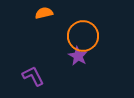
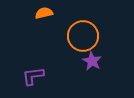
purple star: moved 14 px right, 5 px down
purple L-shape: rotated 70 degrees counterclockwise
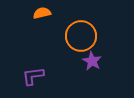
orange semicircle: moved 2 px left
orange circle: moved 2 px left
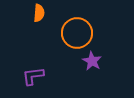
orange semicircle: moved 3 px left; rotated 108 degrees clockwise
orange circle: moved 4 px left, 3 px up
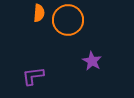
orange circle: moved 9 px left, 13 px up
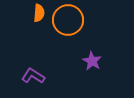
purple L-shape: rotated 40 degrees clockwise
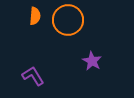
orange semicircle: moved 4 px left, 3 px down
purple L-shape: rotated 25 degrees clockwise
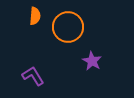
orange circle: moved 7 px down
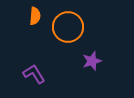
purple star: rotated 24 degrees clockwise
purple L-shape: moved 1 px right, 2 px up
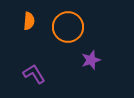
orange semicircle: moved 6 px left, 5 px down
purple star: moved 1 px left, 1 px up
